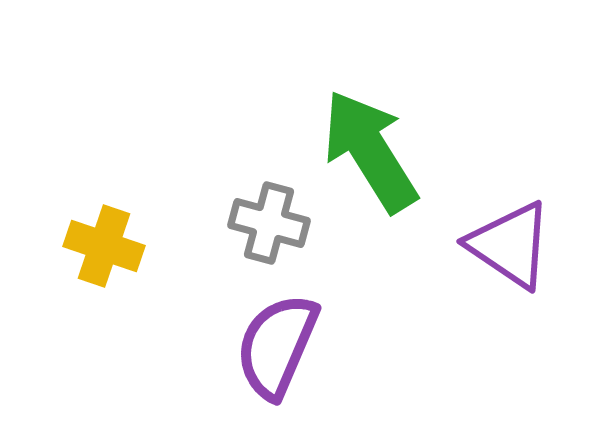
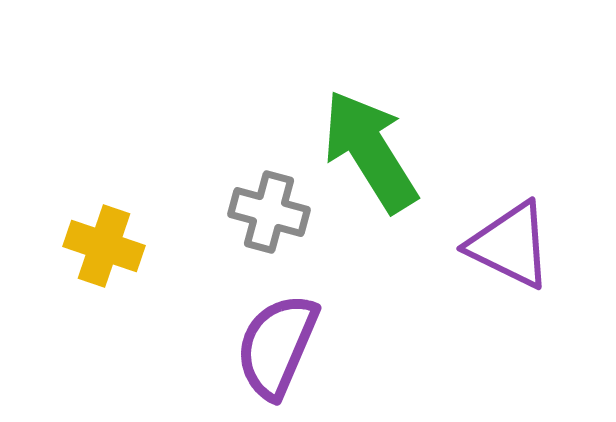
gray cross: moved 11 px up
purple triangle: rotated 8 degrees counterclockwise
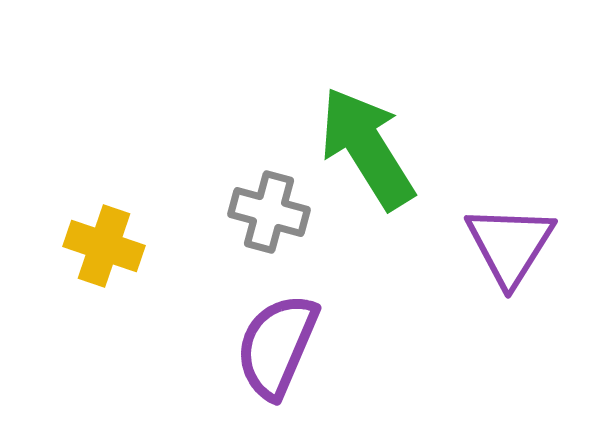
green arrow: moved 3 px left, 3 px up
purple triangle: rotated 36 degrees clockwise
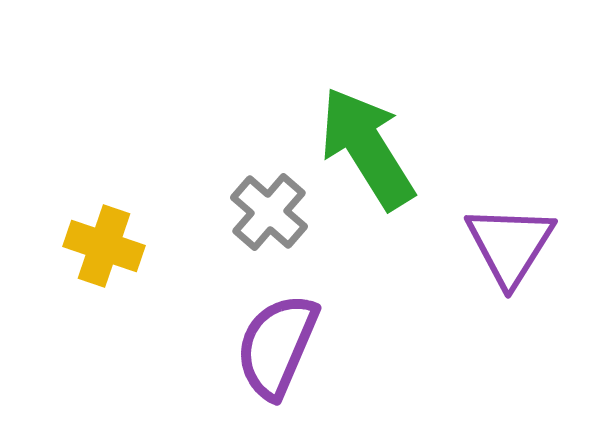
gray cross: rotated 26 degrees clockwise
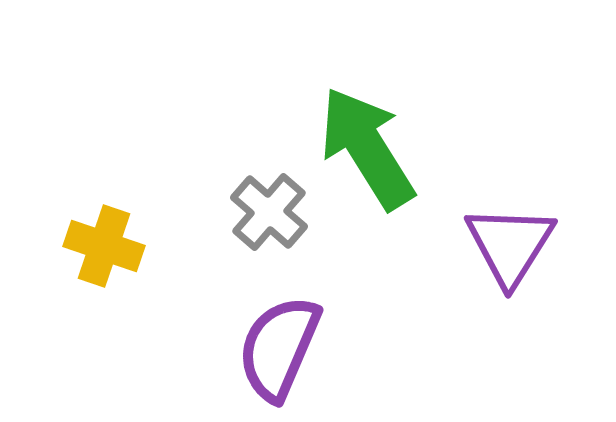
purple semicircle: moved 2 px right, 2 px down
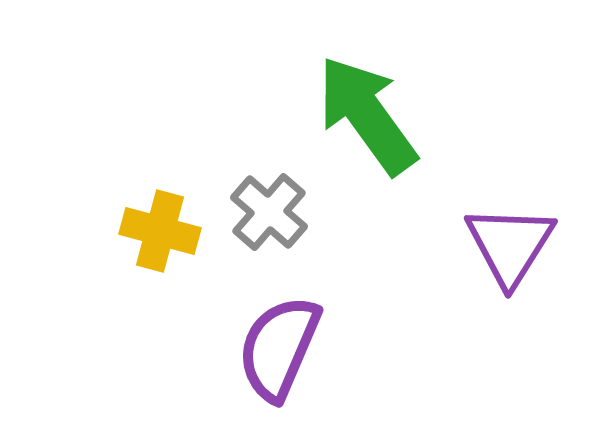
green arrow: moved 33 px up; rotated 4 degrees counterclockwise
yellow cross: moved 56 px right, 15 px up; rotated 4 degrees counterclockwise
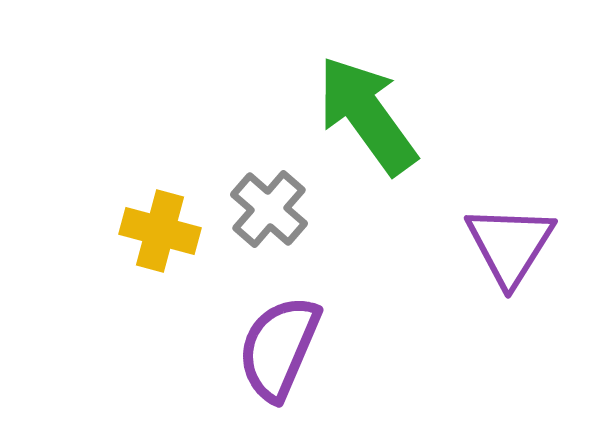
gray cross: moved 3 px up
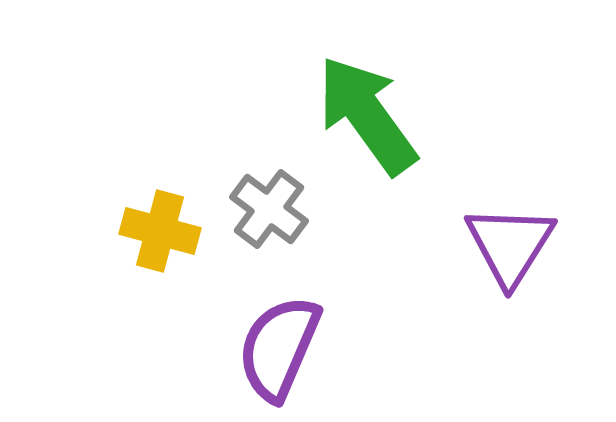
gray cross: rotated 4 degrees counterclockwise
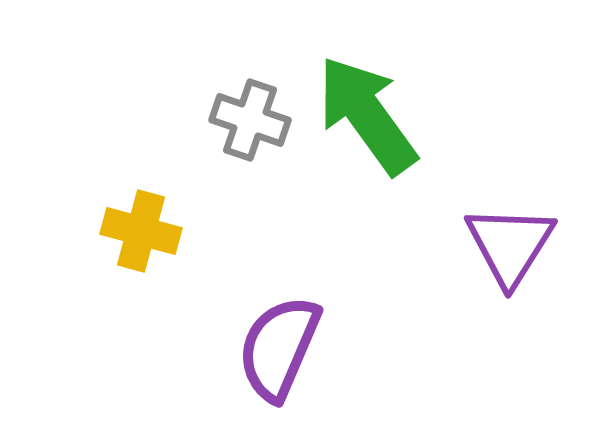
gray cross: moved 19 px left, 89 px up; rotated 18 degrees counterclockwise
yellow cross: moved 19 px left
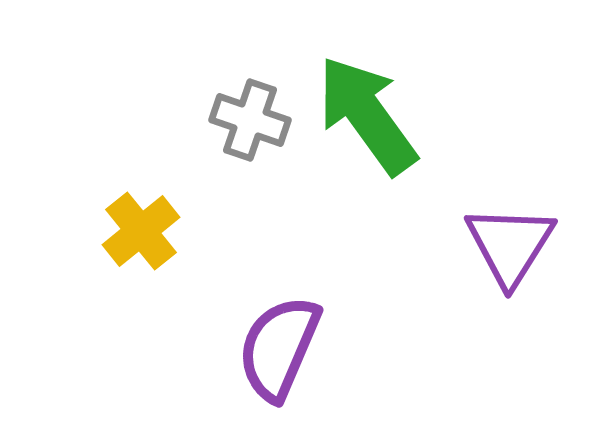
yellow cross: rotated 36 degrees clockwise
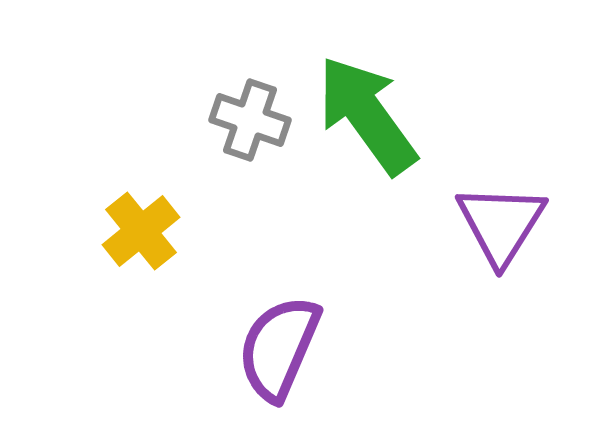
purple triangle: moved 9 px left, 21 px up
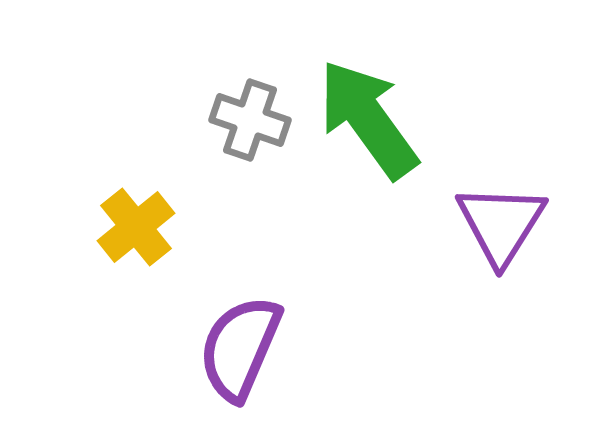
green arrow: moved 1 px right, 4 px down
yellow cross: moved 5 px left, 4 px up
purple semicircle: moved 39 px left
